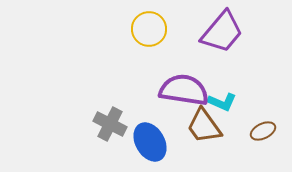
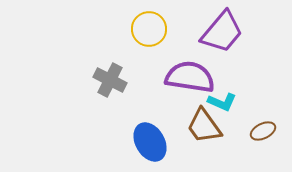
purple semicircle: moved 6 px right, 13 px up
gray cross: moved 44 px up
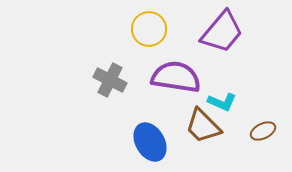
purple semicircle: moved 14 px left
brown trapezoid: moved 1 px left; rotated 9 degrees counterclockwise
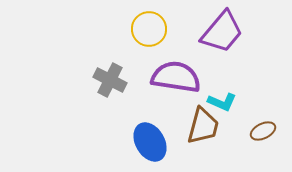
brown trapezoid: rotated 120 degrees counterclockwise
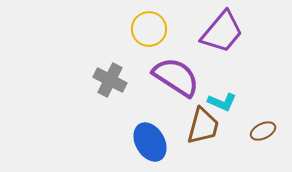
purple semicircle: rotated 24 degrees clockwise
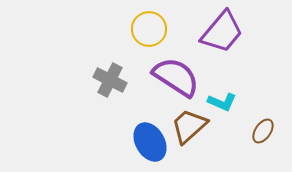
brown trapezoid: moved 14 px left; rotated 147 degrees counterclockwise
brown ellipse: rotated 30 degrees counterclockwise
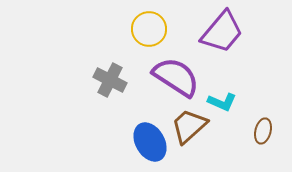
brown ellipse: rotated 20 degrees counterclockwise
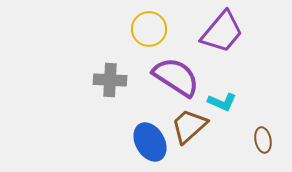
gray cross: rotated 24 degrees counterclockwise
brown ellipse: moved 9 px down; rotated 25 degrees counterclockwise
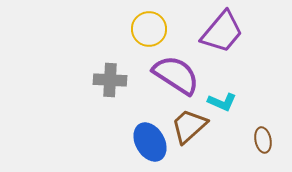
purple semicircle: moved 2 px up
